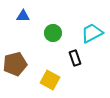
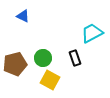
blue triangle: rotated 24 degrees clockwise
green circle: moved 10 px left, 25 px down
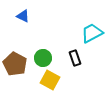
brown pentagon: rotated 30 degrees counterclockwise
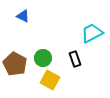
black rectangle: moved 1 px down
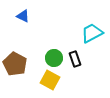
green circle: moved 11 px right
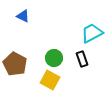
black rectangle: moved 7 px right
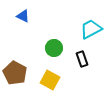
cyan trapezoid: moved 1 px left, 4 px up
green circle: moved 10 px up
brown pentagon: moved 9 px down
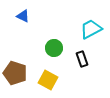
brown pentagon: rotated 10 degrees counterclockwise
yellow square: moved 2 px left
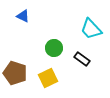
cyan trapezoid: rotated 105 degrees counterclockwise
black rectangle: rotated 35 degrees counterclockwise
yellow square: moved 2 px up; rotated 36 degrees clockwise
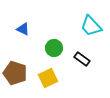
blue triangle: moved 13 px down
cyan trapezoid: moved 3 px up
